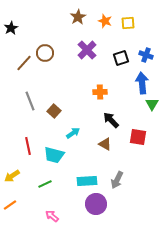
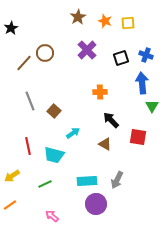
green triangle: moved 2 px down
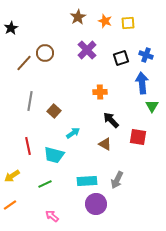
gray line: rotated 30 degrees clockwise
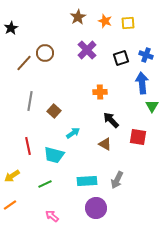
purple circle: moved 4 px down
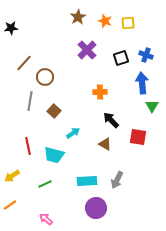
black star: rotated 24 degrees clockwise
brown circle: moved 24 px down
pink arrow: moved 6 px left, 3 px down
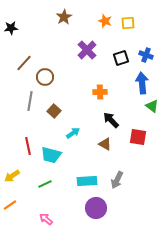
brown star: moved 14 px left
green triangle: rotated 24 degrees counterclockwise
cyan trapezoid: moved 3 px left
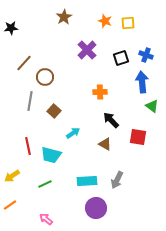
blue arrow: moved 1 px up
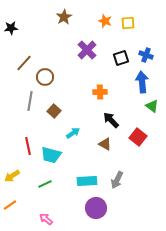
red square: rotated 30 degrees clockwise
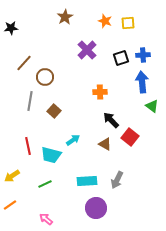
brown star: moved 1 px right
blue cross: moved 3 px left; rotated 24 degrees counterclockwise
cyan arrow: moved 7 px down
red square: moved 8 px left
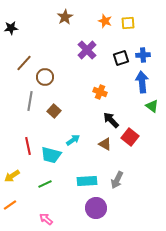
orange cross: rotated 24 degrees clockwise
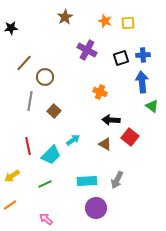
purple cross: rotated 18 degrees counterclockwise
black arrow: rotated 42 degrees counterclockwise
cyan trapezoid: rotated 60 degrees counterclockwise
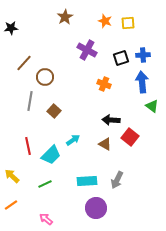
orange cross: moved 4 px right, 8 px up
yellow arrow: rotated 77 degrees clockwise
orange line: moved 1 px right
